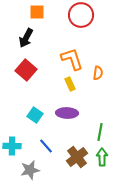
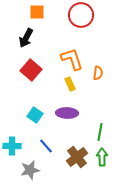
red square: moved 5 px right
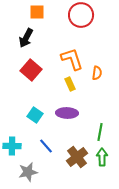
orange semicircle: moved 1 px left
gray star: moved 2 px left, 2 px down
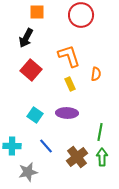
orange L-shape: moved 3 px left, 3 px up
orange semicircle: moved 1 px left, 1 px down
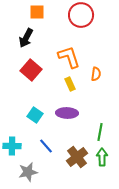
orange L-shape: moved 1 px down
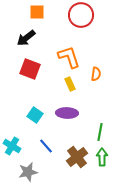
black arrow: rotated 24 degrees clockwise
red square: moved 1 px left, 1 px up; rotated 20 degrees counterclockwise
cyan cross: rotated 30 degrees clockwise
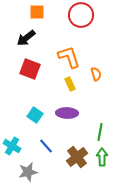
orange semicircle: rotated 24 degrees counterclockwise
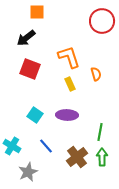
red circle: moved 21 px right, 6 px down
purple ellipse: moved 2 px down
gray star: rotated 12 degrees counterclockwise
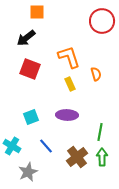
cyan square: moved 4 px left, 2 px down; rotated 35 degrees clockwise
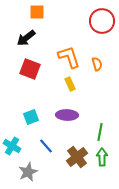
orange semicircle: moved 1 px right, 10 px up
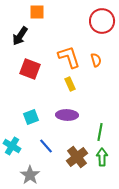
black arrow: moved 6 px left, 2 px up; rotated 18 degrees counterclockwise
orange semicircle: moved 1 px left, 4 px up
gray star: moved 2 px right, 3 px down; rotated 12 degrees counterclockwise
